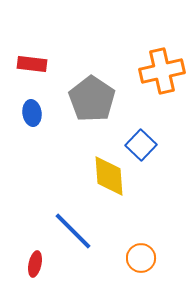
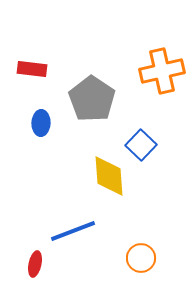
red rectangle: moved 5 px down
blue ellipse: moved 9 px right, 10 px down; rotated 10 degrees clockwise
blue line: rotated 66 degrees counterclockwise
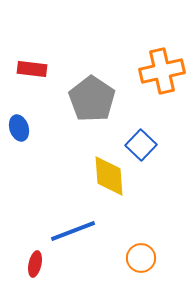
blue ellipse: moved 22 px left, 5 px down; rotated 20 degrees counterclockwise
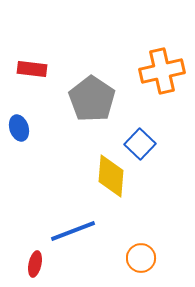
blue square: moved 1 px left, 1 px up
yellow diamond: moved 2 px right; rotated 9 degrees clockwise
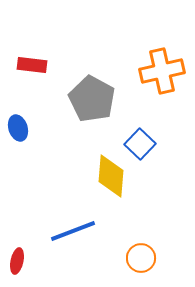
red rectangle: moved 4 px up
gray pentagon: rotated 6 degrees counterclockwise
blue ellipse: moved 1 px left
red ellipse: moved 18 px left, 3 px up
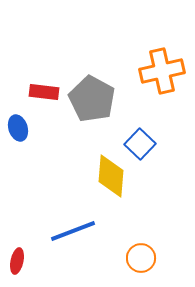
red rectangle: moved 12 px right, 27 px down
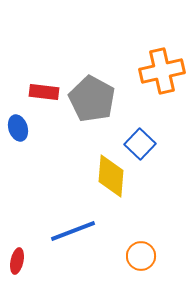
orange circle: moved 2 px up
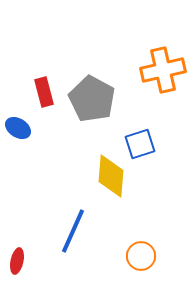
orange cross: moved 1 px right, 1 px up
red rectangle: rotated 68 degrees clockwise
blue ellipse: rotated 40 degrees counterclockwise
blue square: rotated 28 degrees clockwise
blue line: rotated 45 degrees counterclockwise
